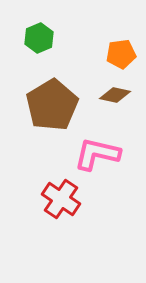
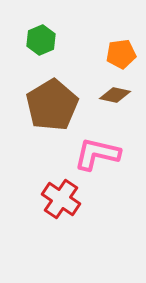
green hexagon: moved 2 px right, 2 px down
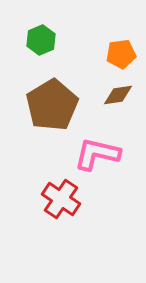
brown diamond: moved 3 px right; rotated 20 degrees counterclockwise
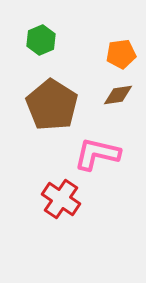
brown pentagon: rotated 9 degrees counterclockwise
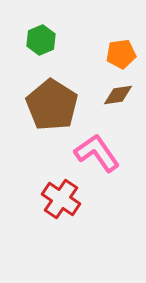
pink L-shape: moved 1 px up; rotated 42 degrees clockwise
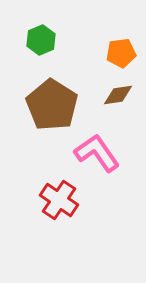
orange pentagon: moved 1 px up
red cross: moved 2 px left, 1 px down
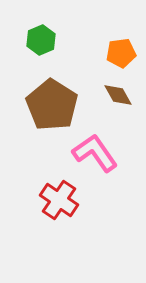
brown diamond: rotated 68 degrees clockwise
pink L-shape: moved 2 px left
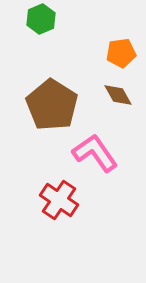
green hexagon: moved 21 px up
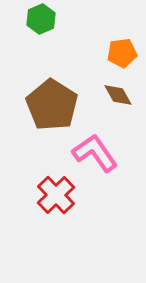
orange pentagon: moved 1 px right
red cross: moved 3 px left, 5 px up; rotated 12 degrees clockwise
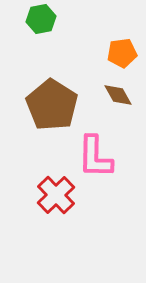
green hexagon: rotated 12 degrees clockwise
pink L-shape: moved 4 px down; rotated 144 degrees counterclockwise
